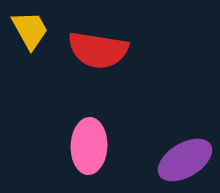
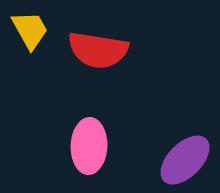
purple ellipse: rotated 14 degrees counterclockwise
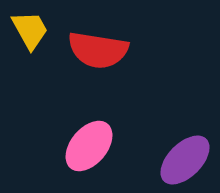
pink ellipse: rotated 38 degrees clockwise
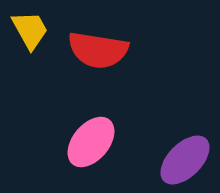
pink ellipse: moved 2 px right, 4 px up
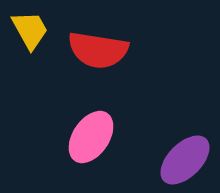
pink ellipse: moved 5 px up; rotated 6 degrees counterclockwise
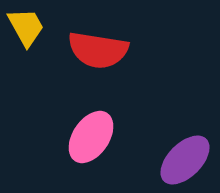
yellow trapezoid: moved 4 px left, 3 px up
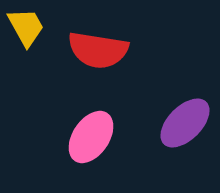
purple ellipse: moved 37 px up
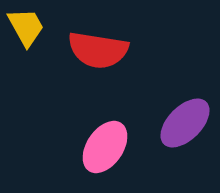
pink ellipse: moved 14 px right, 10 px down
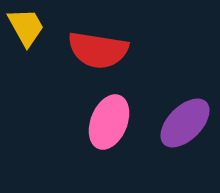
pink ellipse: moved 4 px right, 25 px up; rotated 12 degrees counterclockwise
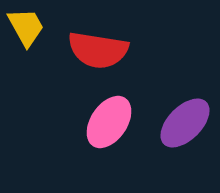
pink ellipse: rotated 12 degrees clockwise
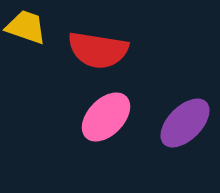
yellow trapezoid: rotated 42 degrees counterclockwise
pink ellipse: moved 3 px left, 5 px up; rotated 10 degrees clockwise
